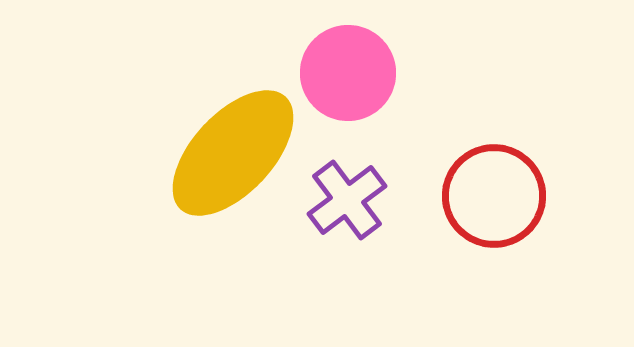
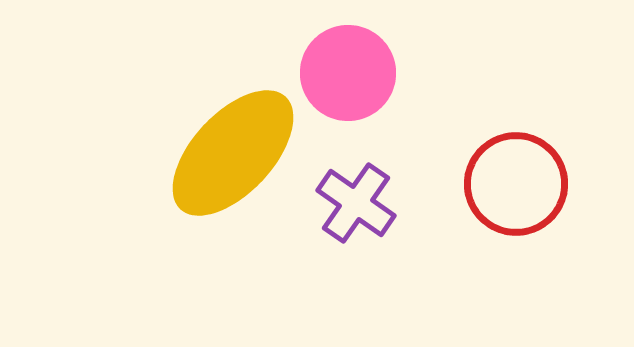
red circle: moved 22 px right, 12 px up
purple cross: moved 9 px right, 3 px down; rotated 18 degrees counterclockwise
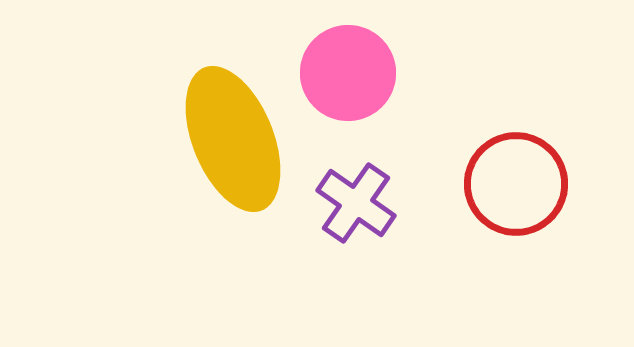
yellow ellipse: moved 14 px up; rotated 65 degrees counterclockwise
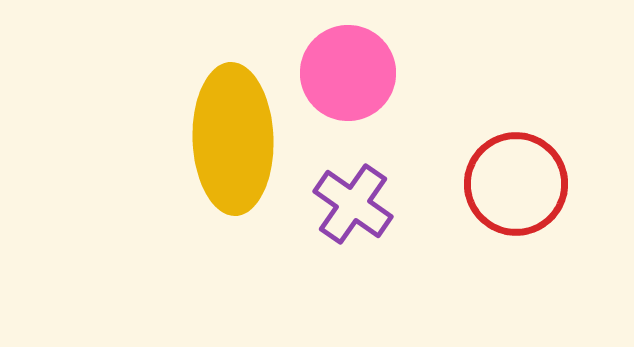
yellow ellipse: rotated 20 degrees clockwise
purple cross: moved 3 px left, 1 px down
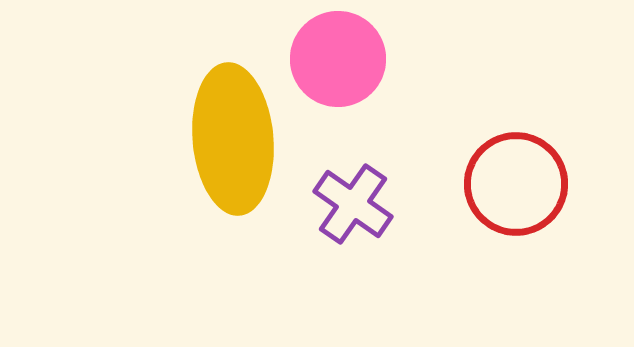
pink circle: moved 10 px left, 14 px up
yellow ellipse: rotated 3 degrees counterclockwise
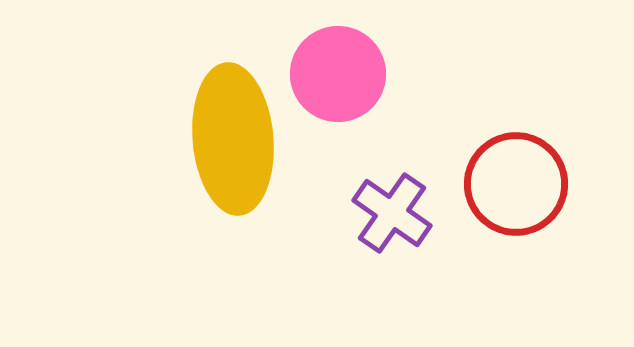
pink circle: moved 15 px down
purple cross: moved 39 px right, 9 px down
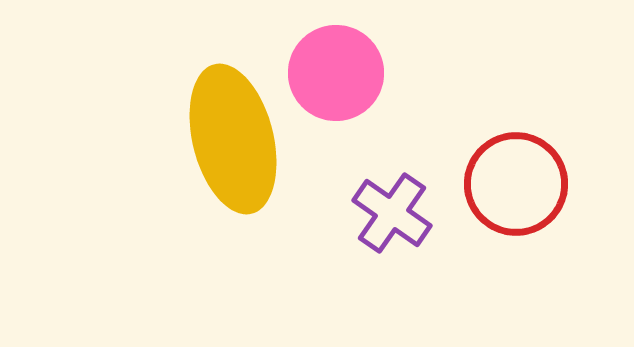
pink circle: moved 2 px left, 1 px up
yellow ellipse: rotated 9 degrees counterclockwise
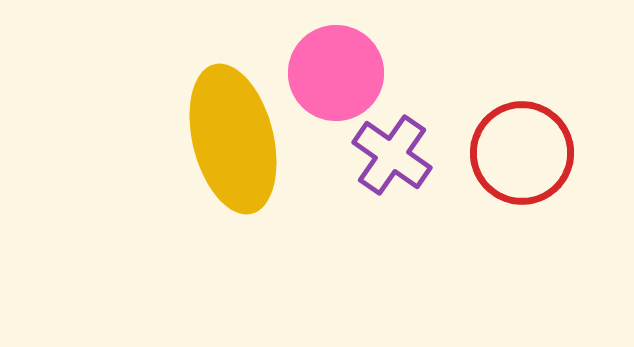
red circle: moved 6 px right, 31 px up
purple cross: moved 58 px up
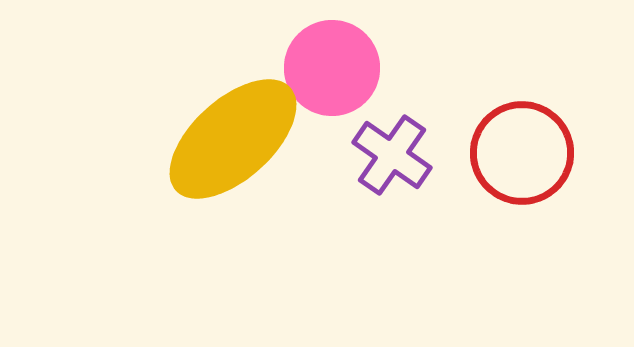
pink circle: moved 4 px left, 5 px up
yellow ellipse: rotated 62 degrees clockwise
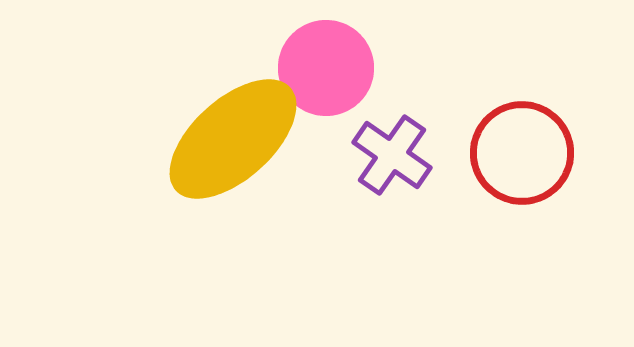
pink circle: moved 6 px left
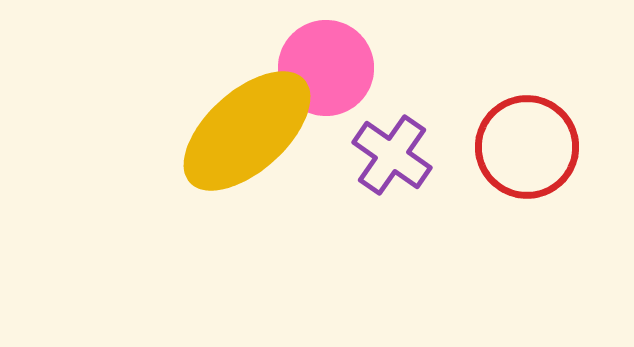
yellow ellipse: moved 14 px right, 8 px up
red circle: moved 5 px right, 6 px up
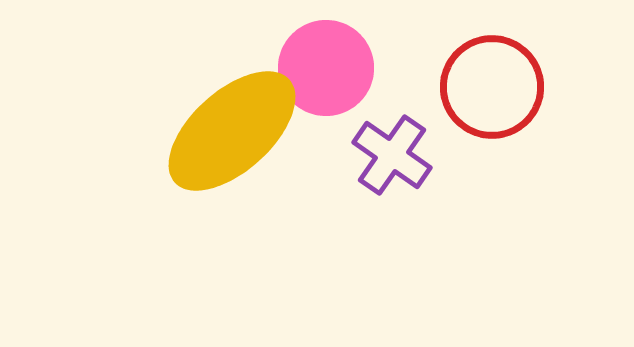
yellow ellipse: moved 15 px left
red circle: moved 35 px left, 60 px up
